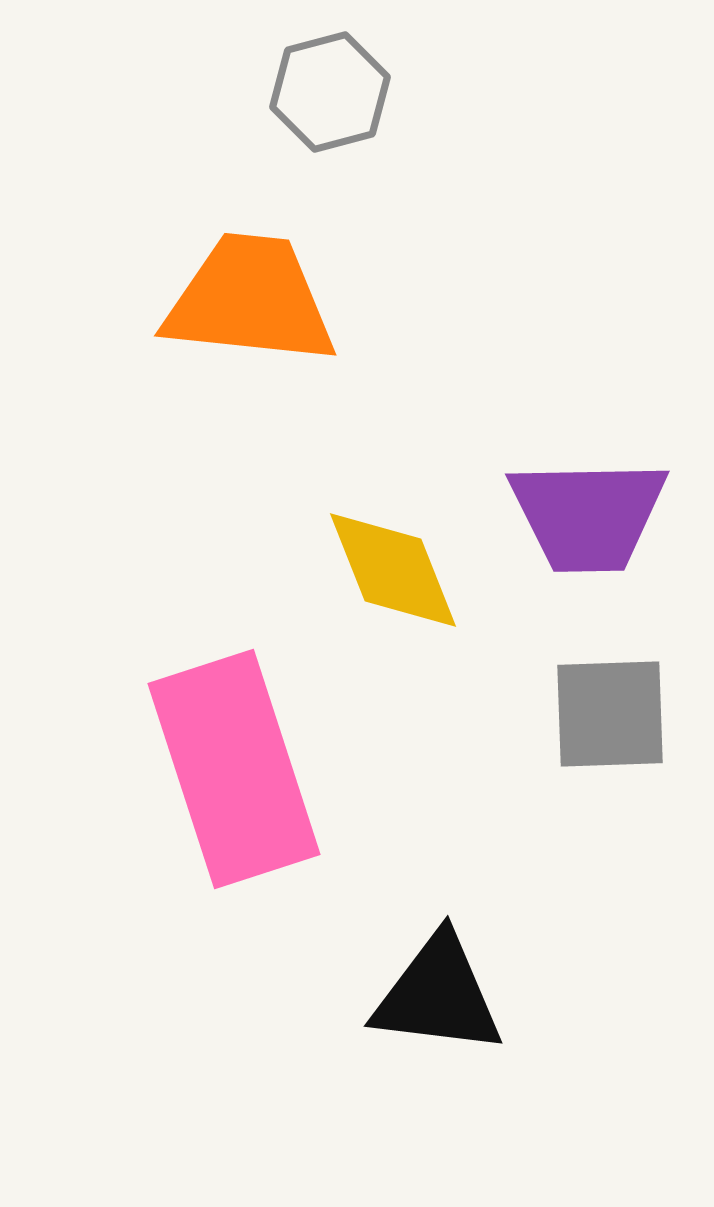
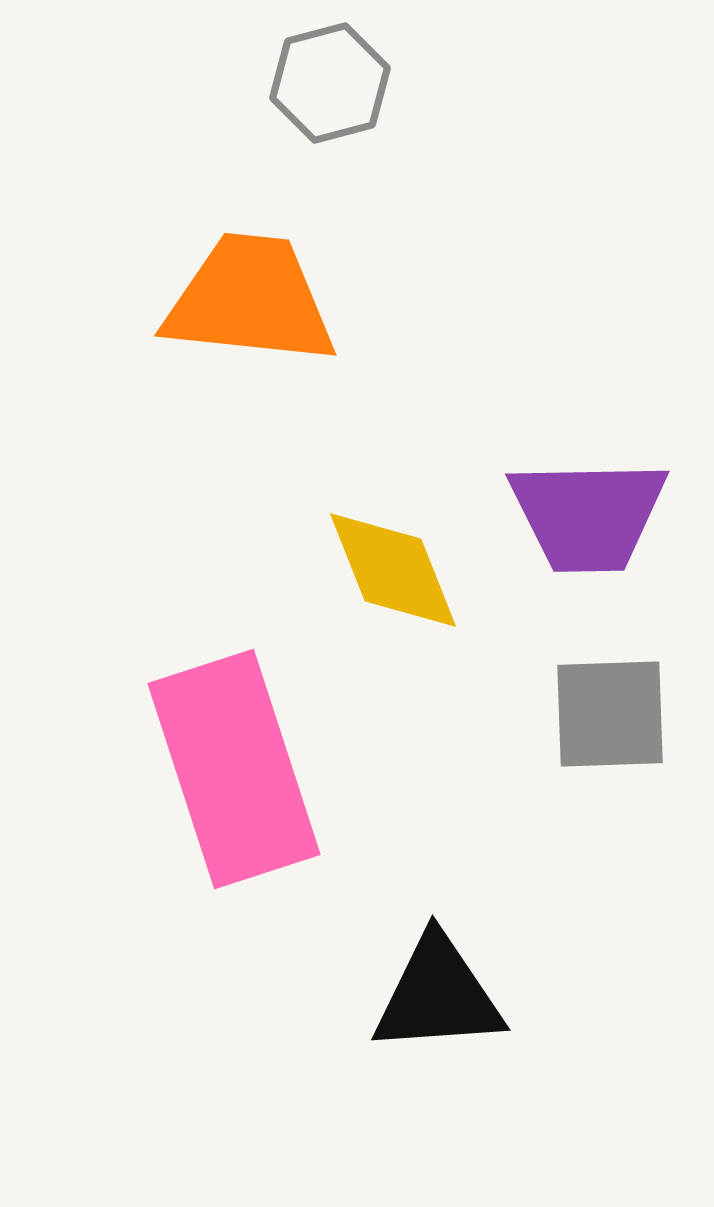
gray hexagon: moved 9 px up
black triangle: rotated 11 degrees counterclockwise
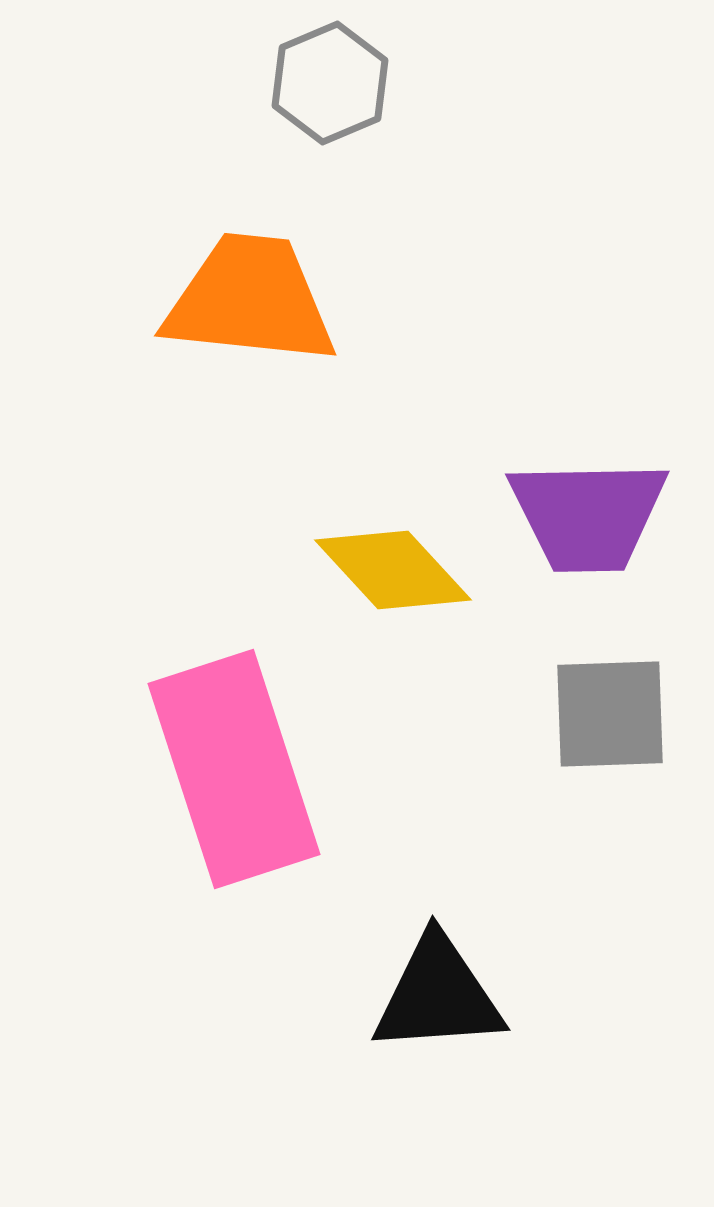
gray hexagon: rotated 8 degrees counterclockwise
yellow diamond: rotated 21 degrees counterclockwise
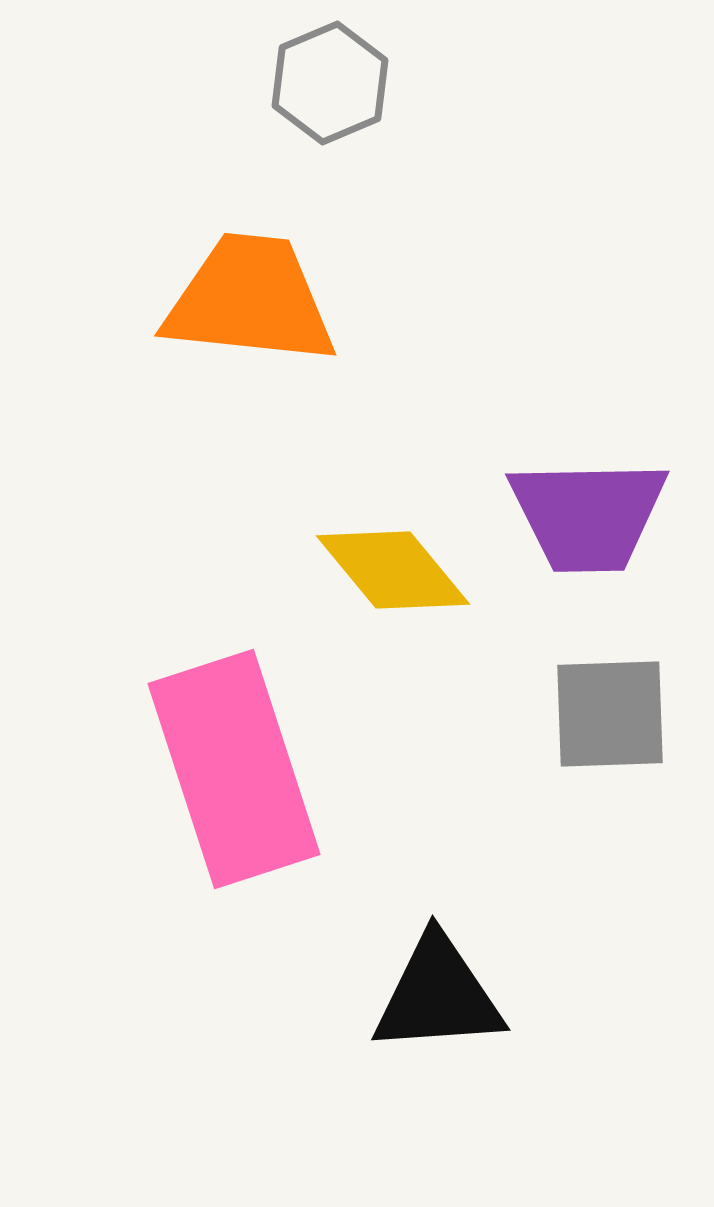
yellow diamond: rotated 3 degrees clockwise
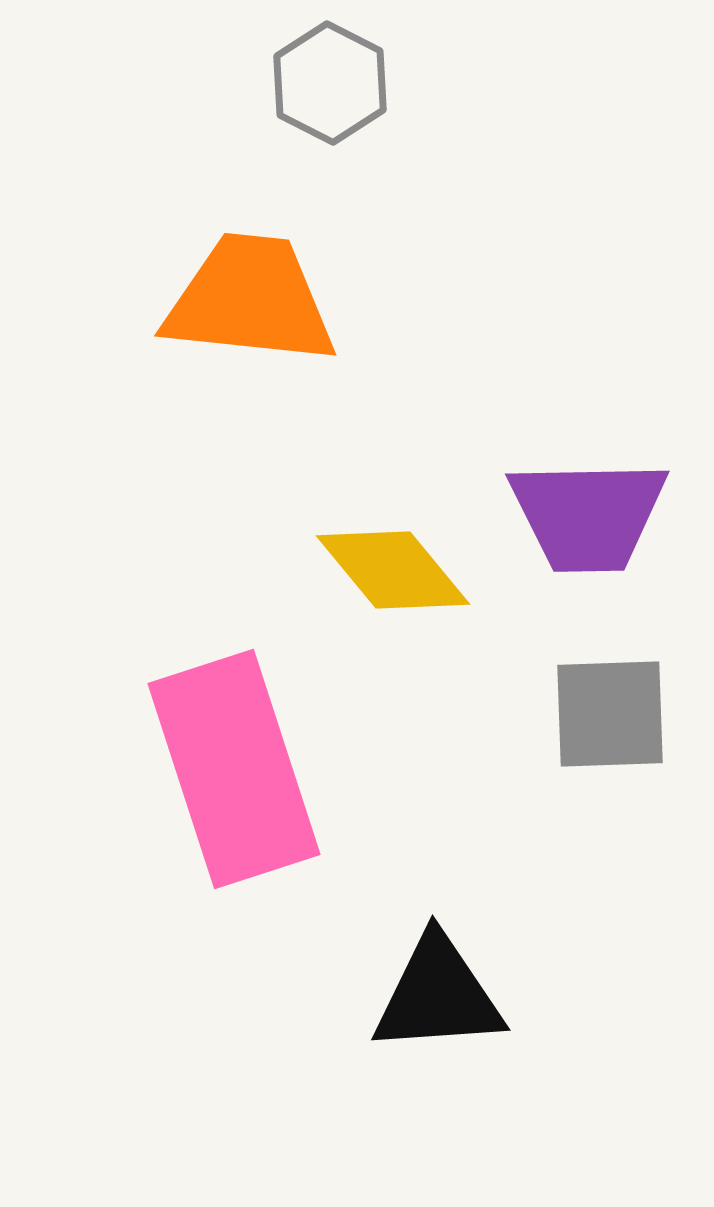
gray hexagon: rotated 10 degrees counterclockwise
